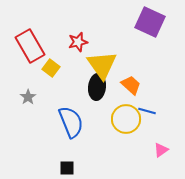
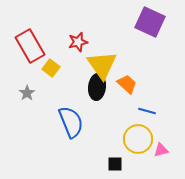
orange trapezoid: moved 4 px left, 1 px up
gray star: moved 1 px left, 4 px up
yellow circle: moved 12 px right, 20 px down
pink triangle: rotated 21 degrees clockwise
black square: moved 48 px right, 4 px up
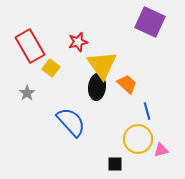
blue line: rotated 60 degrees clockwise
blue semicircle: rotated 20 degrees counterclockwise
